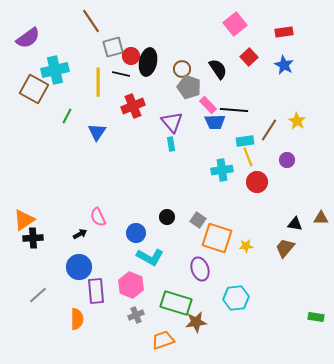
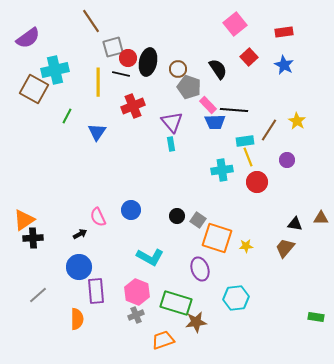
red circle at (131, 56): moved 3 px left, 2 px down
brown circle at (182, 69): moved 4 px left
black circle at (167, 217): moved 10 px right, 1 px up
blue circle at (136, 233): moved 5 px left, 23 px up
pink hexagon at (131, 285): moved 6 px right, 7 px down
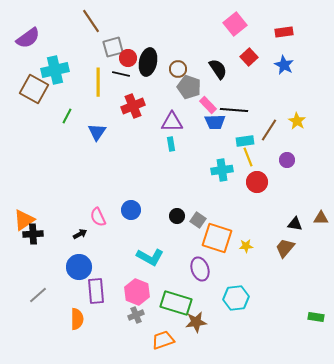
purple triangle at (172, 122): rotated 50 degrees counterclockwise
black cross at (33, 238): moved 4 px up
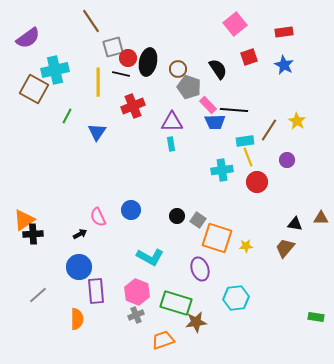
red square at (249, 57): rotated 24 degrees clockwise
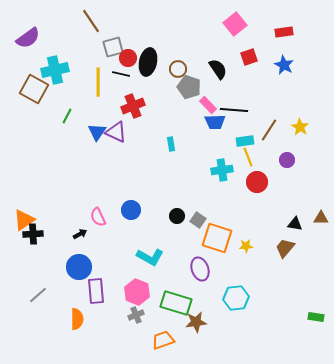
yellow star at (297, 121): moved 3 px right, 6 px down
purple triangle at (172, 122): moved 56 px left, 10 px down; rotated 25 degrees clockwise
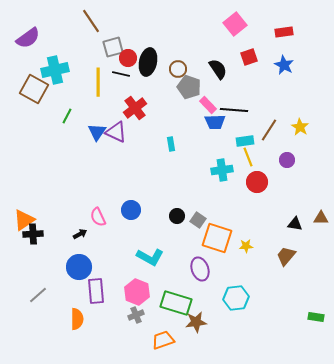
red cross at (133, 106): moved 2 px right, 2 px down; rotated 15 degrees counterclockwise
brown trapezoid at (285, 248): moved 1 px right, 8 px down
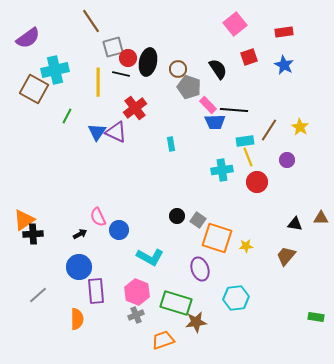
blue circle at (131, 210): moved 12 px left, 20 px down
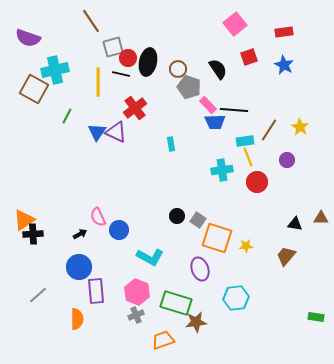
purple semicircle at (28, 38): rotated 55 degrees clockwise
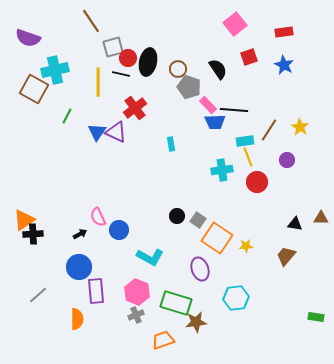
orange square at (217, 238): rotated 16 degrees clockwise
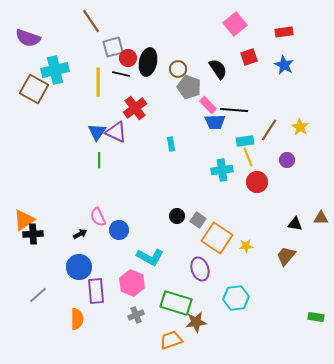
green line at (67, 116): moved 32 px right, 44 px down; rotated 28 degrees counterclockwise
pink hexagon at (137, 292): moved 5 px left, 9 px up
orange trapezoid at (163, 340): moved 8 px right
